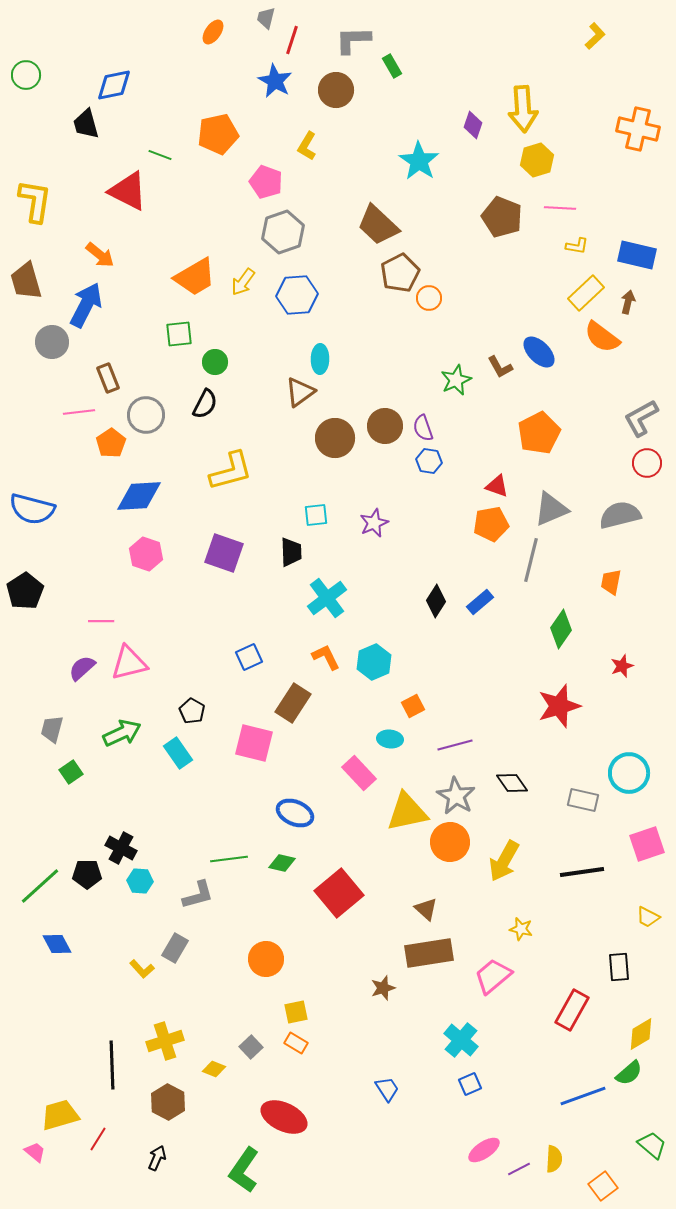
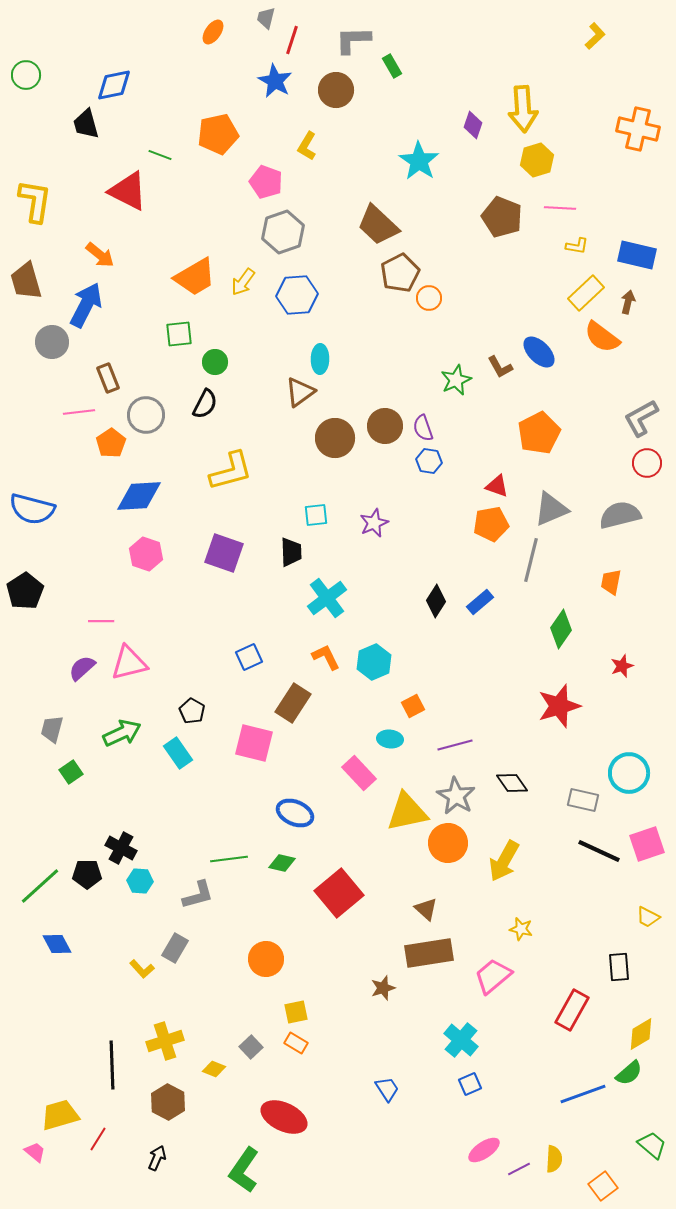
orange circle at (450, 842): moved 2 px left, 1 px down
black line at (582, 872): moved 17 px right, 21 px up; rotated 33 degrees clockwise
blue line at (583, 1096): moved 2 px up
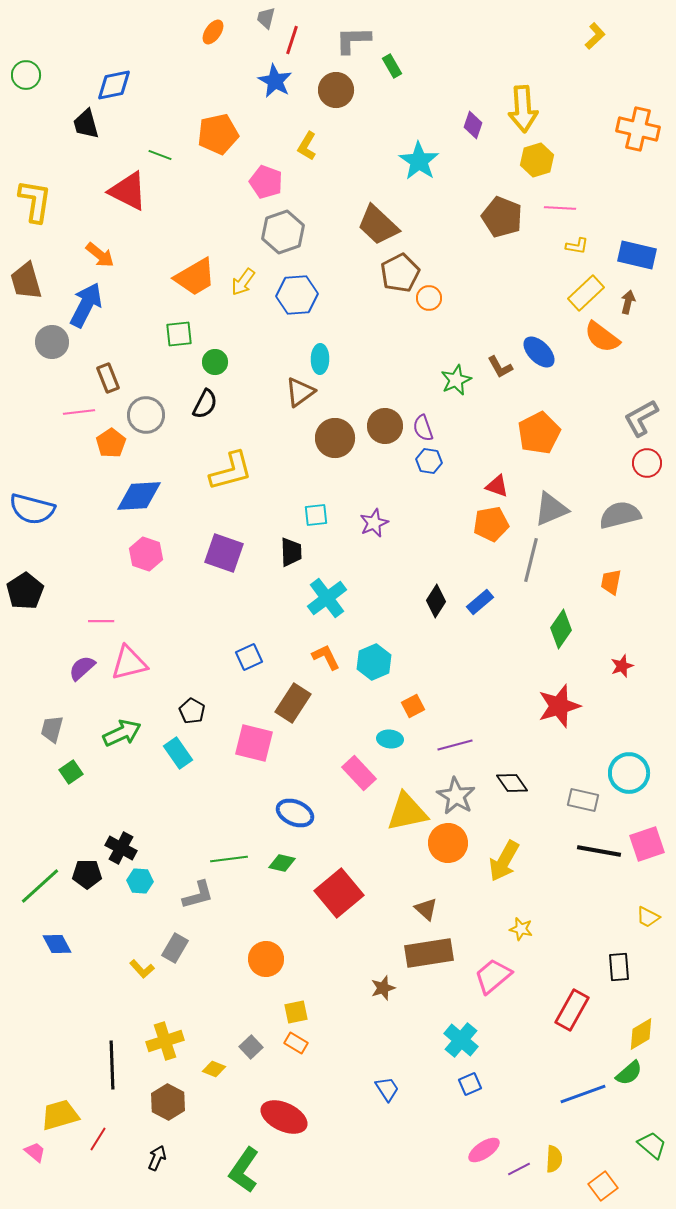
black line at (599, 851): rotated 15 degrees counterclockwise
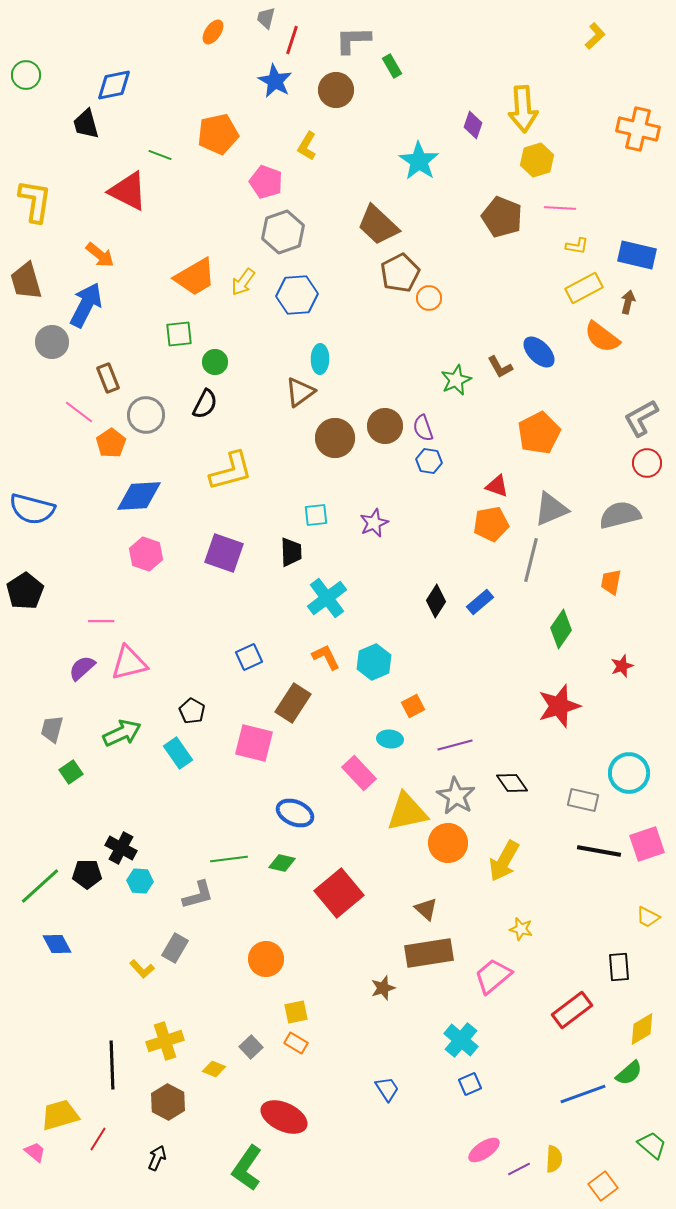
yellow rectangle at (586, 293): moved 2 px left, 5 px up; rotated 15 degrees clockwise
pink line at (79, 412): rotated 44 degrees clockwise
red rectangle at (572, 1010): rotated 24 degrees clockwise
yellow diamond at (641, 1034): moved 1 px right, 5 px up
green L-shape at (244, 1170): moved 3 px right, 2 px up
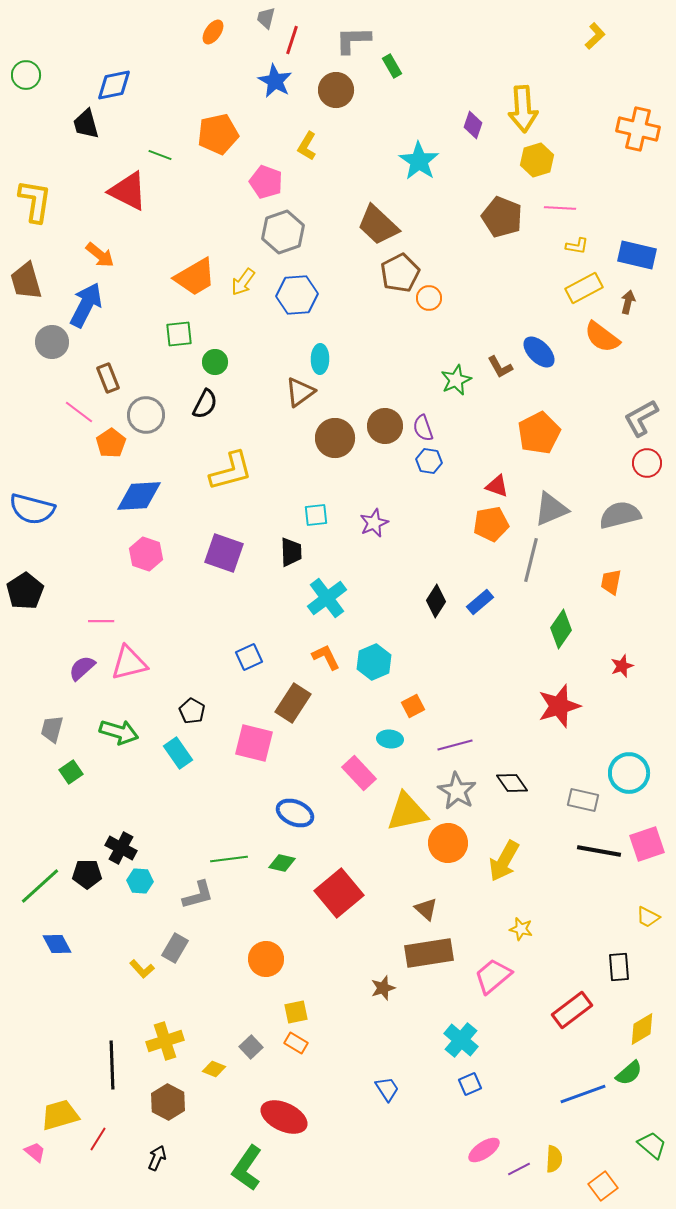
green arrow at (122, 733): moved 3 px left, 1 px up; rotated 42 degrees clockwise
gray star at (456, 796): moved 1 px right, 5 px up
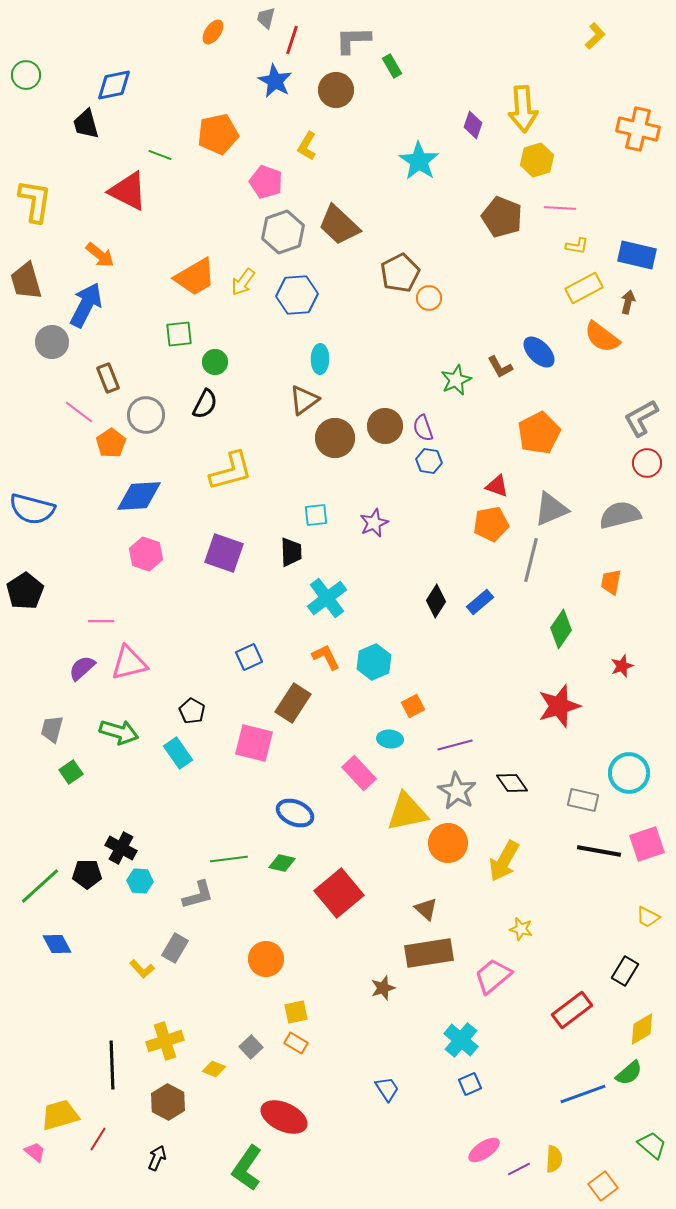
brown trapezoid at (378, 225): moved 39 px left
brown triangle at (300, 392): moved 4 px right, 8 px down
black rectangle at (619, 967): moved 6 px right, 4 px down; rotated 36 degrees clockwise
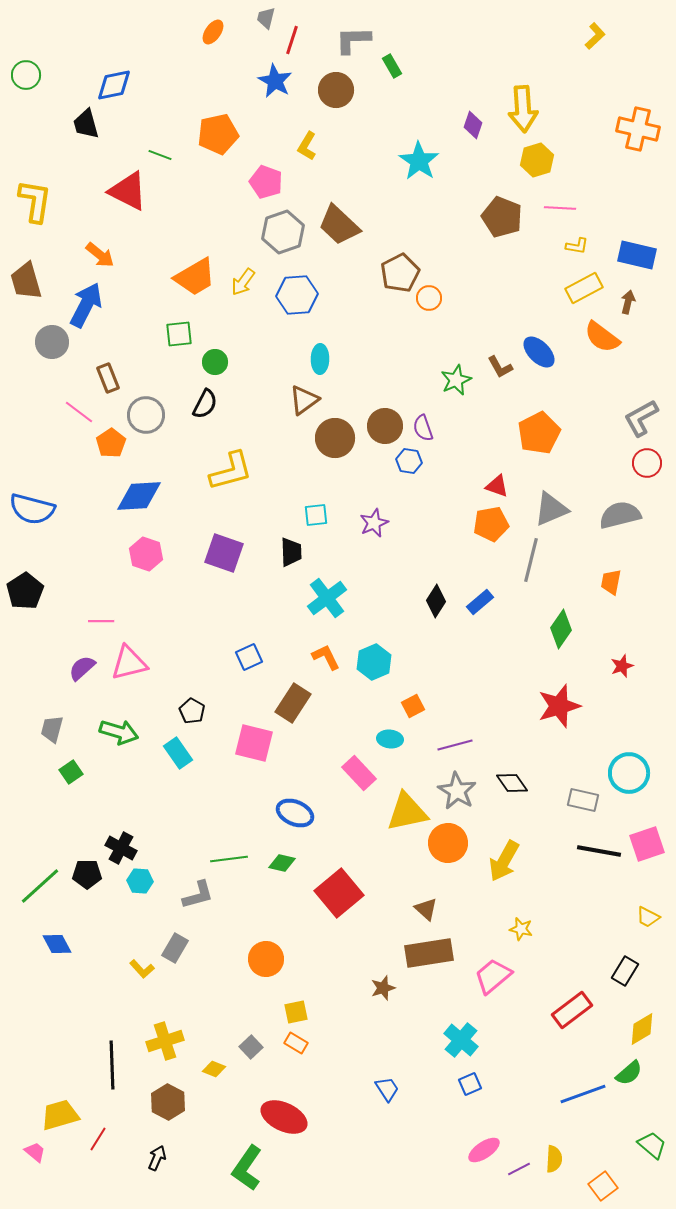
blue hexagon at (429, 461): moved 20 px left
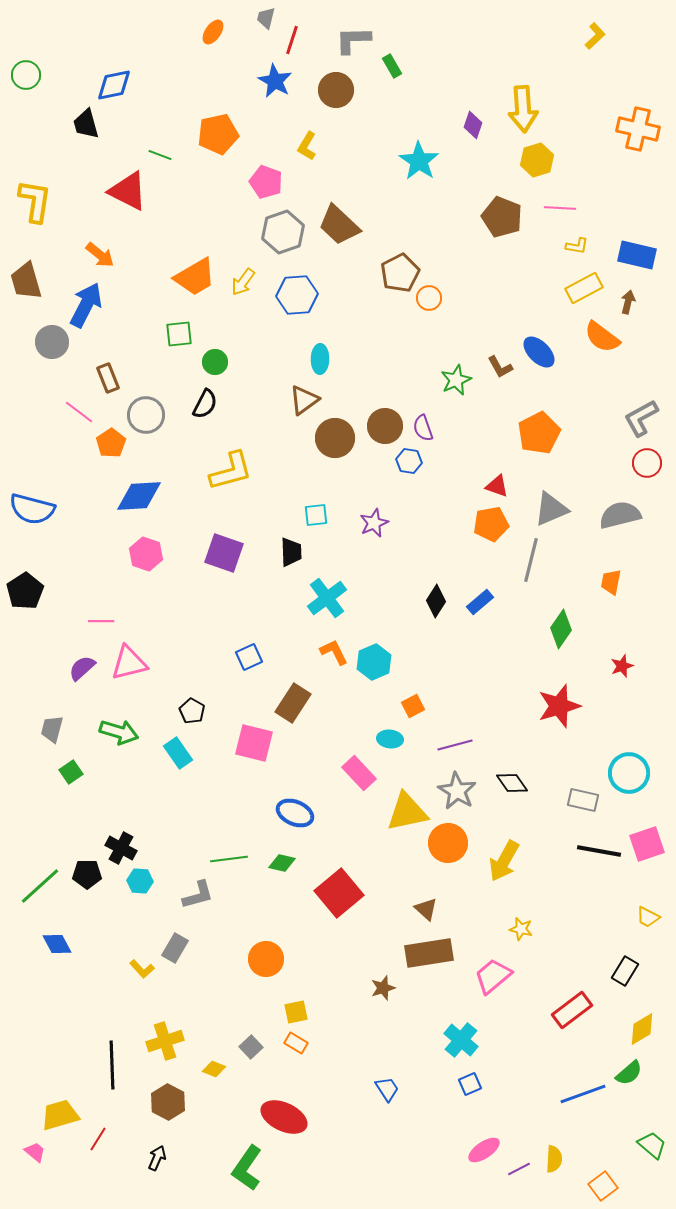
orange L-shape at (326, 657): moved 8 px right, 5 px up
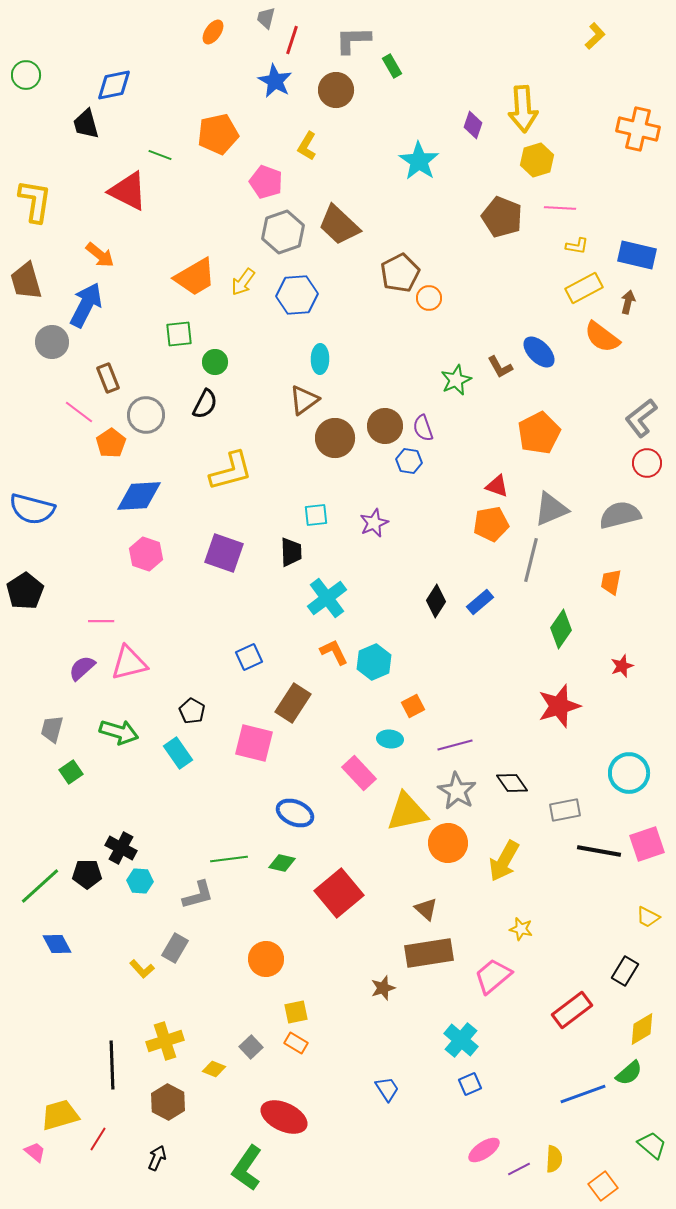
gray L-shape at (641, 418): rotated 9 degrees counterclockwise
gray rectangle at (583, 800): moved 18 px left, 10 px down; rotated 24 degrees counterclockwise
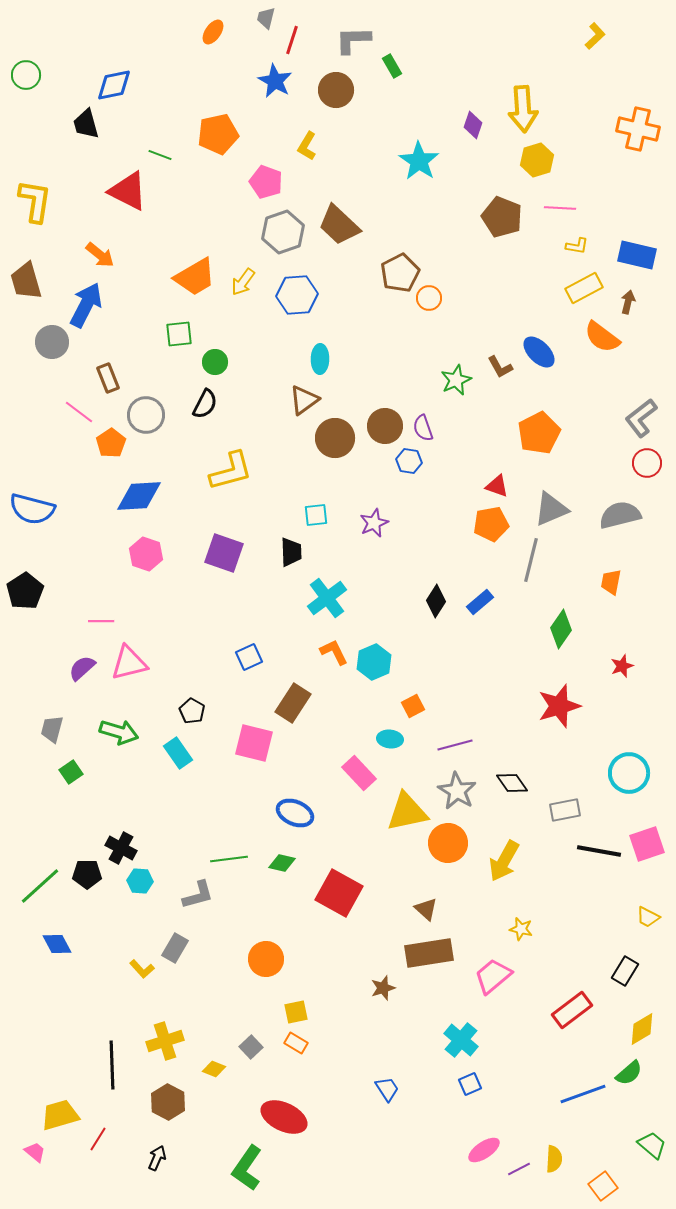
red square at (339, 893): rotated 21 degrees counterclockwise
